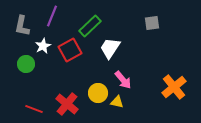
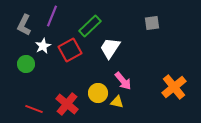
gray L-shape: moved 2 px right, 1 px up; rotated 15 degrees clockwise
pink arrow: moved 1 px down
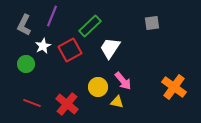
orange cross: rotated 15 degrees counterclockwise
yellow circle: moved 6 px up
red line: moved 2 px left, 6 px up
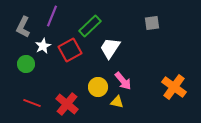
gray L-shape: moved 1 px left, 2 px down
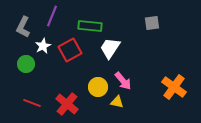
green rectangle: rotated 50 degrees clockwise
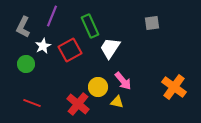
green rectangle: rotated 60 degrees clockwise
red cross: moved 11 px right
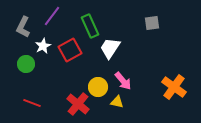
purple line: rotated 15 degrees clockwise
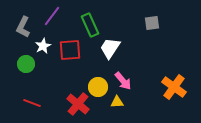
green rectangle: moved 1 px up
red square: rotated 25 degrees clockwise
yellow triangle: rotated 16 degrees counterclockwise
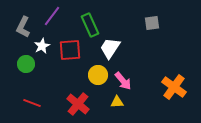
white star: moved 1 px left
yellow circle: moved 12 px up
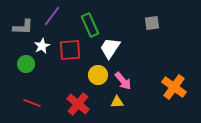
gray L-shape: rotated 115 degrees counterclockwise
